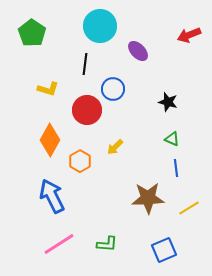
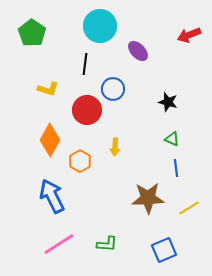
yellow arrow: rotated 42 degrees counterclockwise
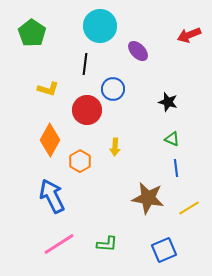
brown star: rotated 12 degrees clockwise
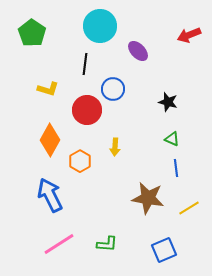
blue arrow: moved 2 px left, 1 px up
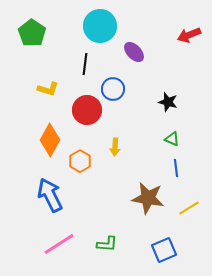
purple ellipse: moved 4 px left, 1 px down
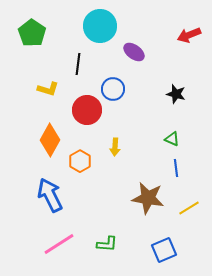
purple ellipse: rotated 10 degrees counterclockwise
black line: moved 7 px left
black star: moved 8 px right, 8 px up
